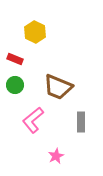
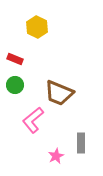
yellow hexagon: moved 2 px right, 5 px up
brown trapezoid: moved 1 px right, 6 px down
gray rectangle: moved 21 px down
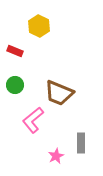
yellow hexagon: moved 2 px right, 1 px up
red rectangle: moved 8 px up
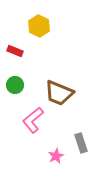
gray rectangle: rotated 18 degrees counterclockwise
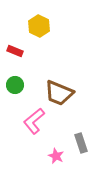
pink L-shape: moved 1 px right, 1 px down
pink star: rotated 21 degrees counterclockwise
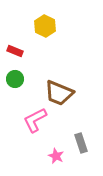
yellow hexagon: moved 6 px right
green circle: moved 6 px up
pink L-shape: moved 1 px right, 1 px up; rotated 12 degrees clockwise
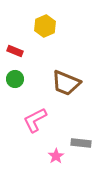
yellow hexagon: rotated 10 degrees clockwise
brown trapezoid: moved 7 px right, 10 px up
gray rectangle: rotated 66 degrees counterclockwise
pink star: rotated 14 degrees clockwise
